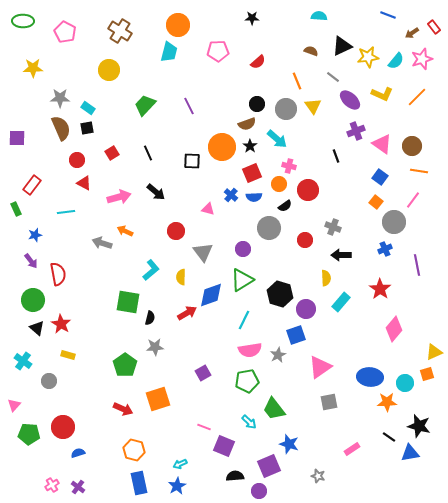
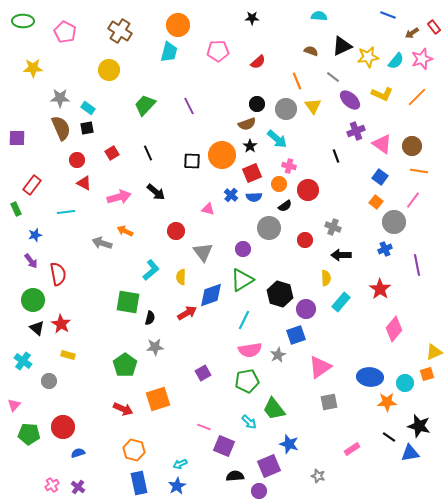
orange circle at (222, 147): moved 8 px down
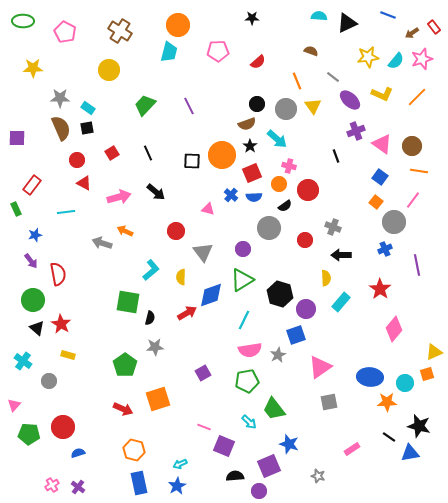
black triangle at (342, 46): moved 5 px right, 23 px up
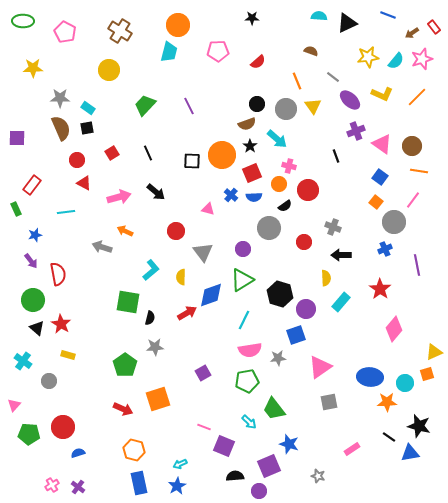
red circle at (305, 240): moved 1 px left, 2 px down
gray arrow at (102, 243): moved 4 px down
gray star at (278, 355): moved 3 px down; rotated 21 degrees clockwise
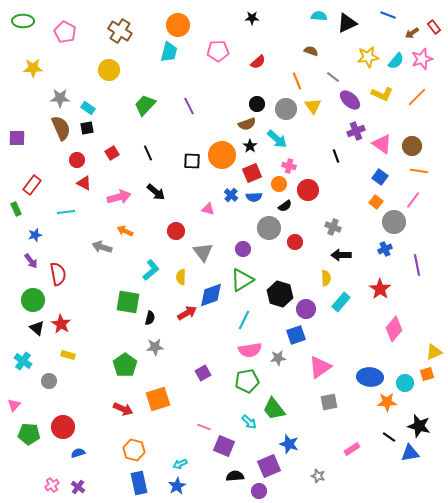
red circle at (304, 242): moved 9 px left
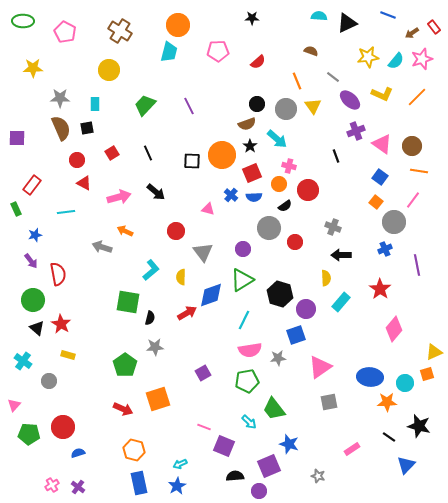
cyan rectangle at (88, 108): moved 7 px right, 4 px up; rotated 56 degrees clockwise
blue triangle at (410, 453): moved 4 px left, 12 px down; rotated 36 degrees counterclockwise
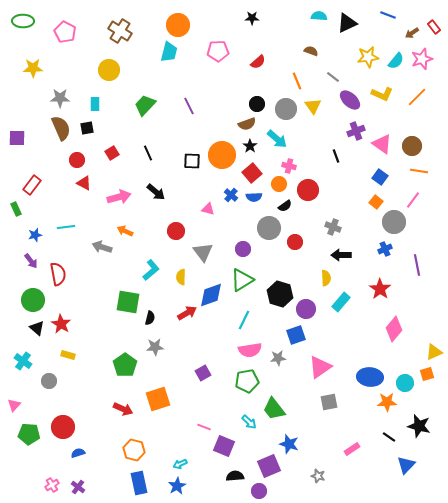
red square at (252, 173): rotated 18 degrees counterclockwise
cyan line at (66, 212): moved 15 px down
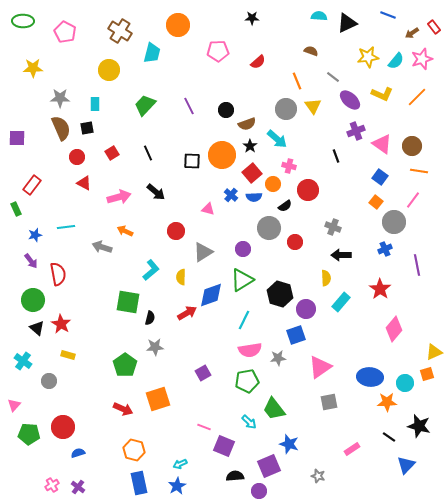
cyan trapezoid at (169, 52): moved 17 px left, 1 px down
black circle at (257, 104): moved 31 px left, 6 px down
red circle at (77, 160): moved 3 px up
orange circle at (279, 184): moved 6 px left
gray triangle at (203, 252): rotated 35 degrees clockwise
